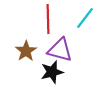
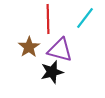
brown star: moved 3 px right, 4 px up
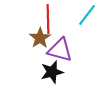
cyan line: moved 2 px right, 3 px up
brown star: moved 11 px right, 9 px up
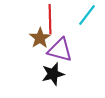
red line: moved 2 px right
black star: moved 1 px right, 2 px down
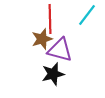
brown star: moved 2 px right, 1 px down; rotated 15 degrees clockwise
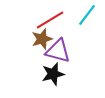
red line: moved 1 px down; rotated 60 degrees clockwise
purple triangle: moved 2 px left, 1 px down
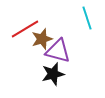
cyan line: moved 3 px down; rotated 55 degrees counterclockwise
red line: moved 25 px left, 9 px down
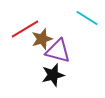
cyan line: rotated 40 degrees counterclockwise
black star: moved 1 px down
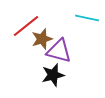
cyan line: rotated 20 degrees counterclockwise
red line: moved 1 px right, 3 px up; rotated 8 degrees counterclockwise
purple triangle: moved 1 px right
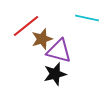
black star: moved 2 px right, 1 px up
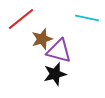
red line: moved 5 px left, 7 px up
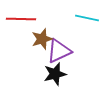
red line: rotated 40 degrees clockwise
purple triangle: rotated 40 degrees counterclockwise
